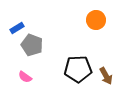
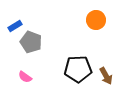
blue rectangle: moved 2 px left, 2 px up
gray pentagon: moved 1 px left, 3 px up
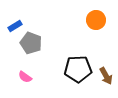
gray pentagon: moved 1 px down
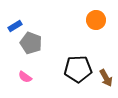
brown arrow: moved 2 px down
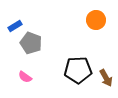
black pentagon: moved 1 px down
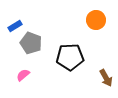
black pentagon: moved 8 px left, 13 px up
pink semicircle: moved 2 px left, 2 px up; rotated 104 degrees clockwise
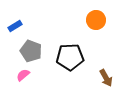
gray pentagon: moved 8 px down
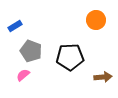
brown arrow: moved 3 px left, 1 px up; rotated 66 degrees counterclockwise
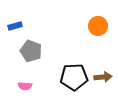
orange circle: moved 2 px right, 6 px down
blue rectangle: rotated 16 degrees clockwise
black pentagon: moved 4 px right, 20 px down
pink semicircle: moved 2 px right, 11 px down; rotated 136 degrees counterclockwise
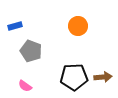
orange circle: moved 20 px left
pink semicircle: rotated 32 degrees clockwise
